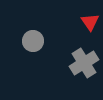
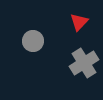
red triangle: moved 11 px left; rotated 18 degrees clockwise
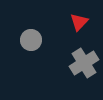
gray circle: moved 2 px left, 1 px up
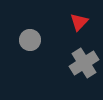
gray circle: moved 1 px left
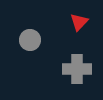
gray cross: moved 7 px left, 6 px down; rotated 32 degrees clockwise
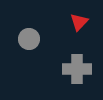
gray circle: moved 1 px left, 1 px up
